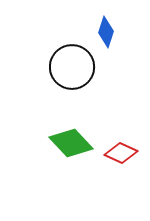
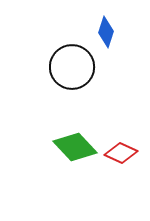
green diamond: moved 4 px right, 4 px down
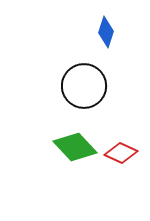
black circle: moved 12 px right, 19 px down
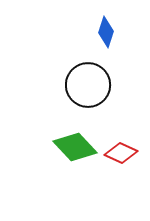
black circle: moved 4 px right, 1 px up
